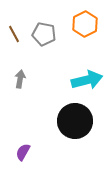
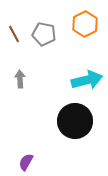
gray arrow: rotated 12 degrees counterclockwise
purple semicircle: moved 3 px right, 10 px down
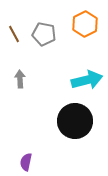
purple semicircle: rotated 18 degrees counterclockwise
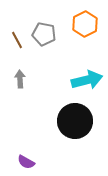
brown line: moved 3 px right, 6 px down
purple semicircle: rotated 72 degrees counterclockwise
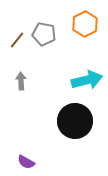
brown line: rotated 66 degrees clockwise
gray arrow: moved 1 px right, 2 px down
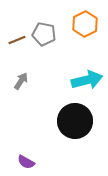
brown line: rotated 30 degrees clockwise
gray arrow: rotated 36 degrees clockwise
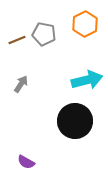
gray arrow: moved 3 px down
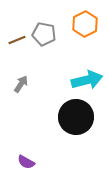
black circle: moved 1 px right, 4 px up
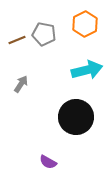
cyan arrow: moved 10 px up
purple semicircle: moved 22 px right
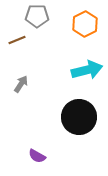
gray pentagon: moved 7 px left, 18 px up; rotated 10 degrees counterclockwise
black circle: moved 3 px right
purple semicircle: moved 11 px left, 6 px up
